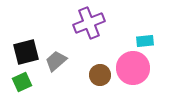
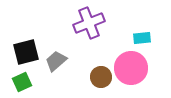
cyan rectangle: moved 3 px left, 3 px up
pink circle: moved 2 px left
brown circle: moved 1 px right, 2 px down
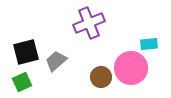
cyan rectangle: moved 7 px right, 6 px down
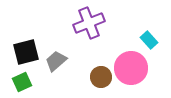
cyan rectangle: moved 4 px up; rotated 54 degrees clockwise
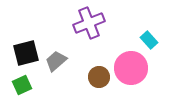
black square: moved 1 px down
brown circle: moved 2 px left
green square: moved 3 px down
